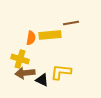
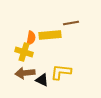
yellow cross: moved 4 px right, 7 px up
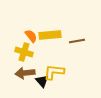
brown line: moved 6 px right, 18 px down
orange semicircle: moved 2 px up; rotated 48 degrees counterclockwise
yellow L-shape: moved 7 px left
black triangle: moved 1 px down; rotated 24 degrees clockwise
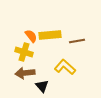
yellow L-shape: moved 11 px right, 5 px up; rotated 35 degrees clockwise
black triangle: moved 5 px down
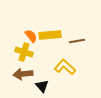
brown arrow: moved 2 px left, 1 px down
